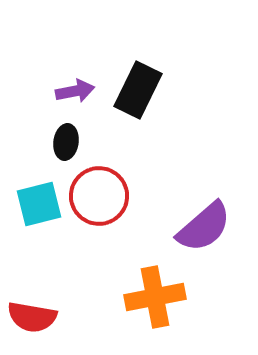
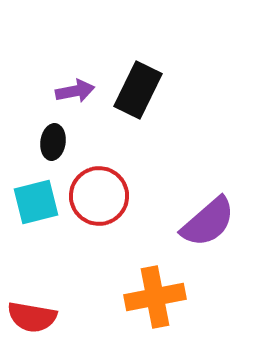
black ellipse: moved 13 px left
cyan square: moved 3 px left, 2 px up
purple semicircle: moved 4 px right, 5 px up
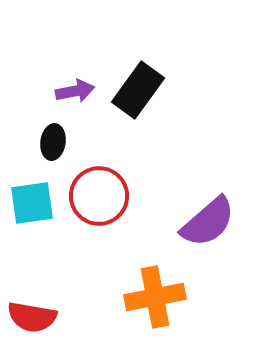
black rectangle: rotated 10 degrees clockwise
cyan square: moved 4 px left, 1 px down; rotated 6 degrees clockwise
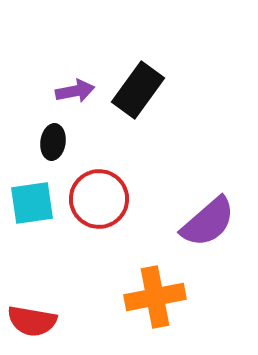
red circle: moved 3 px down
red semicircle: moved 4 px down
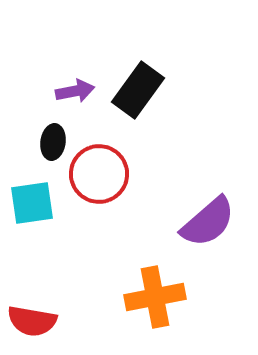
red circle: moved 25 px up
